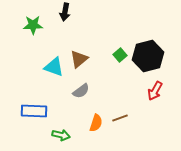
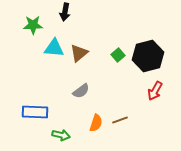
green square: moved 2 px left
brown triangle: moved 6 px up
cyan triangle: moved 19 px up; rotated 15 degrees counterclockwise
blue rectangle: moved 1 px right, 1 px down
brown line: moved 2 px down
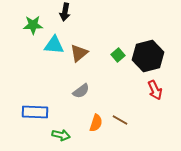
cyan triangle: moved 3 px up
red arrow: moved 1 px up; rotated 54 degrees counterclockwise
brown line: rotated 49 degrees clockwise
